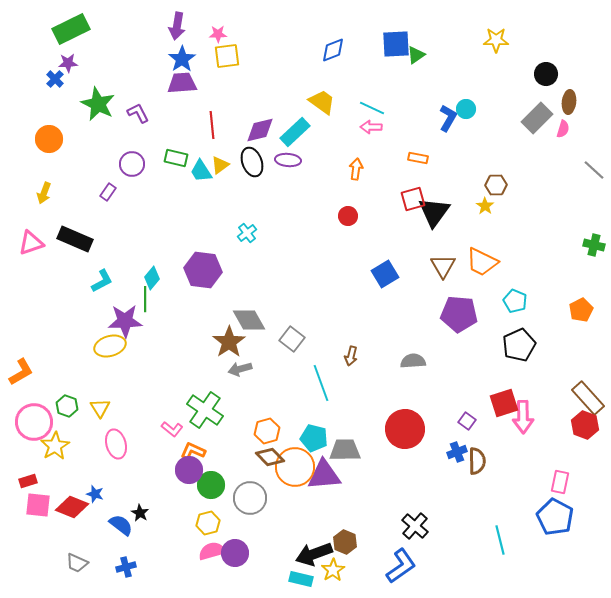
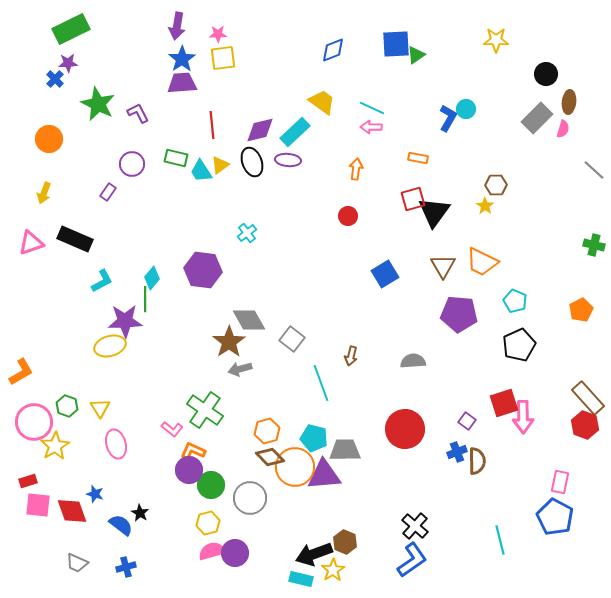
yellow square at (227, 56): moved 4 px left, 2 px down
red diamond at (72, 507): moved 4 px down; rotated 48 degrees clockwise
blue L-shape at (401, 566): moved 11 px right, 6 px up
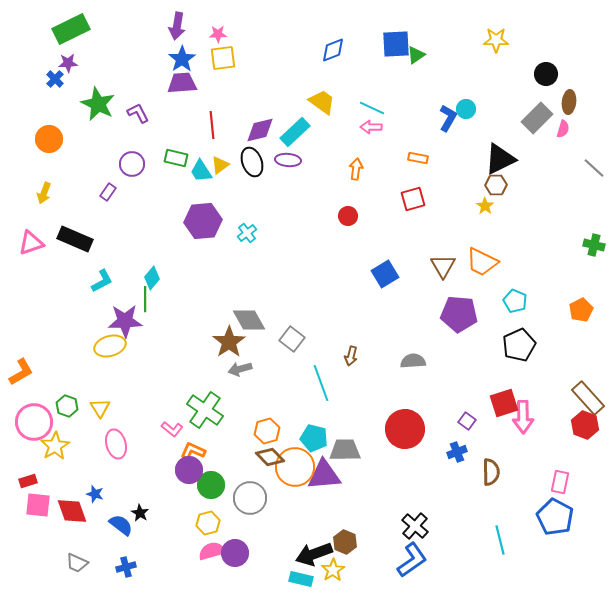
gray line at (594, 170): moved 2 px up
black triangle at (434, 212): moved 66 px right, 53 px up; rotated 28 degrees clockwise
purple hexagon at (203, 270): moved 49 px up; rotated 12 degrees counterclockwise
brown semicircle at (477, 461): moved 14 px right, 11 px down
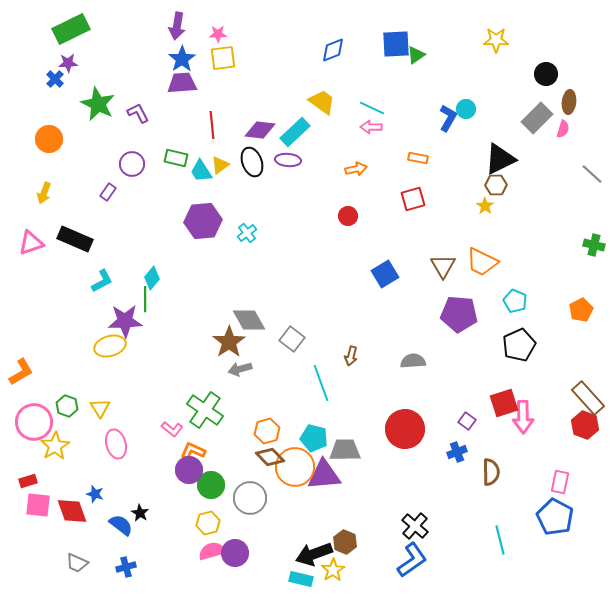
purple diamond at (260, 130): rotated 20 degrees clockwise
gray line at (594, 168): moved 2 px left, 6 px down
orange arrow at (356, 169): rotated 70 degrees clockwise
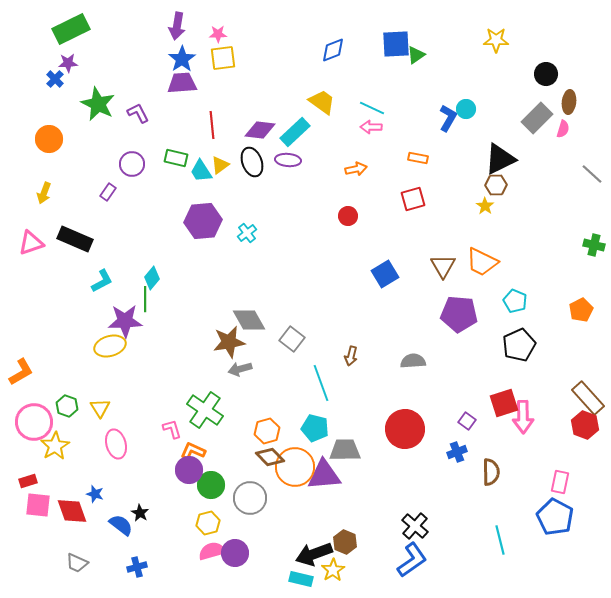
brown star at (229, 342): rotated 24 degrees clockwise
pink L-shape at (172, 429): rotated 145 degrees counterclockwise
cyan pentagon at (314, 438): moved 1 px right, 10 px up
blue cross at (126, 567): moved 11 px right
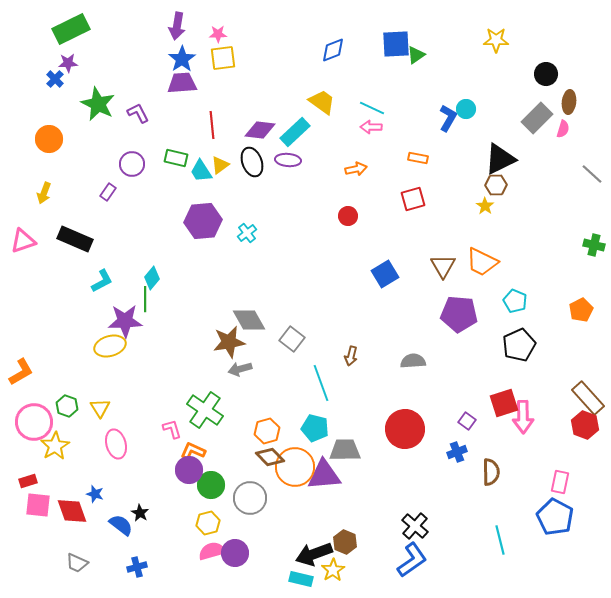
pink triangle at (31, 243): moved 8 px left, 2 px up
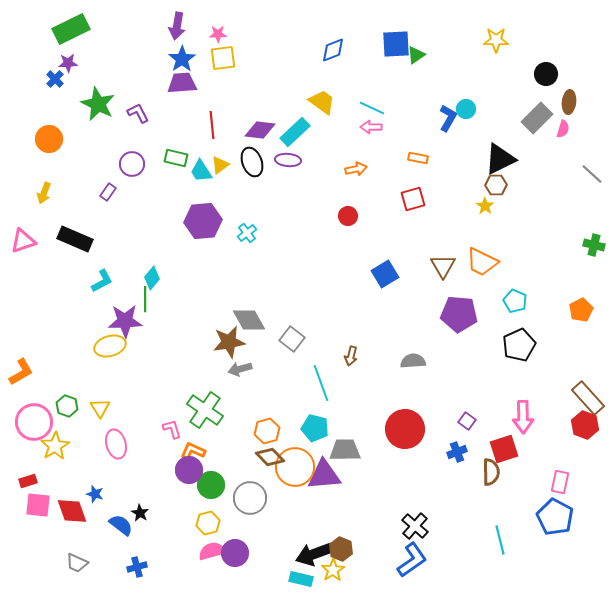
red square at (504, 403): moved 46 px down
brown hexagon at (345, 542): moved 4 px left, 7 px down
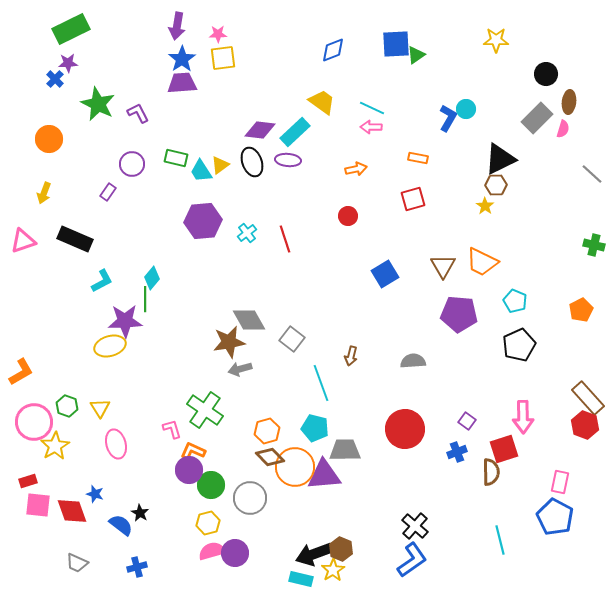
red line at (212, 125): moved 73 px right, 114 px down; rotated 12 degrees counterclockwise
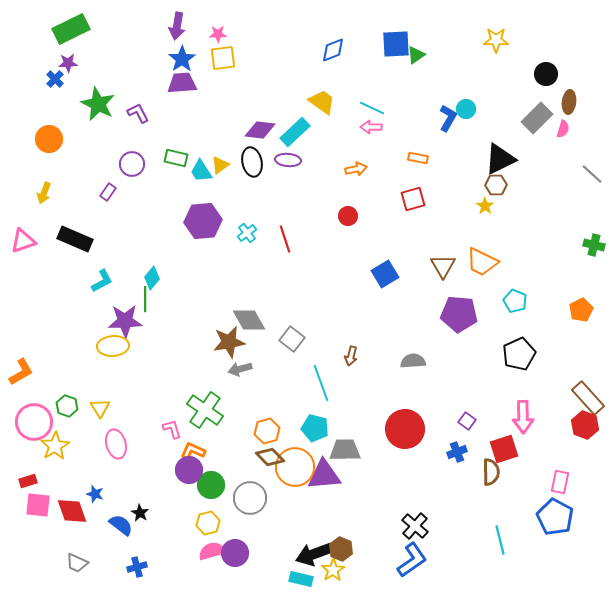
black ellipse at (252, 162): rotated 8 degrees clockwise
black pentagon at (519, 345): moved 9 px down
yellow ellipse at (110, 346): moved 3 px right; rotated 12 degrees clockwise
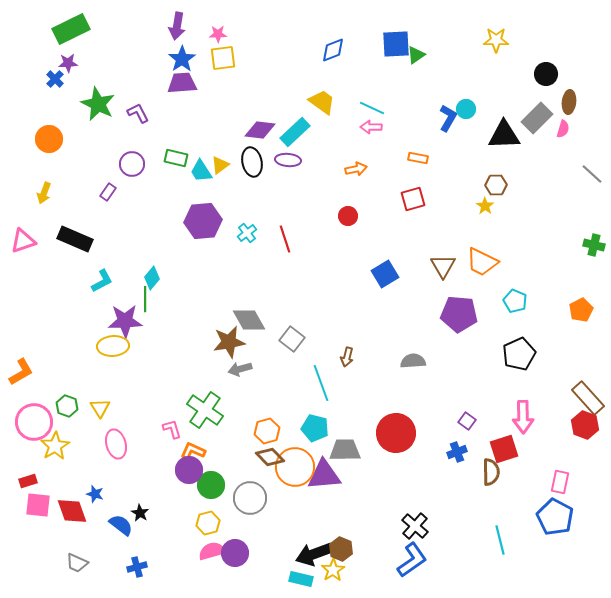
black triangle at (500, 159): moved 4 px right, 24 px up; rotated 24 degrees clockwise
brown arrow at (351, 356): moved 4 px left, 1 px down
red circle at (405, 429): moved 9 px left, 4 px down
